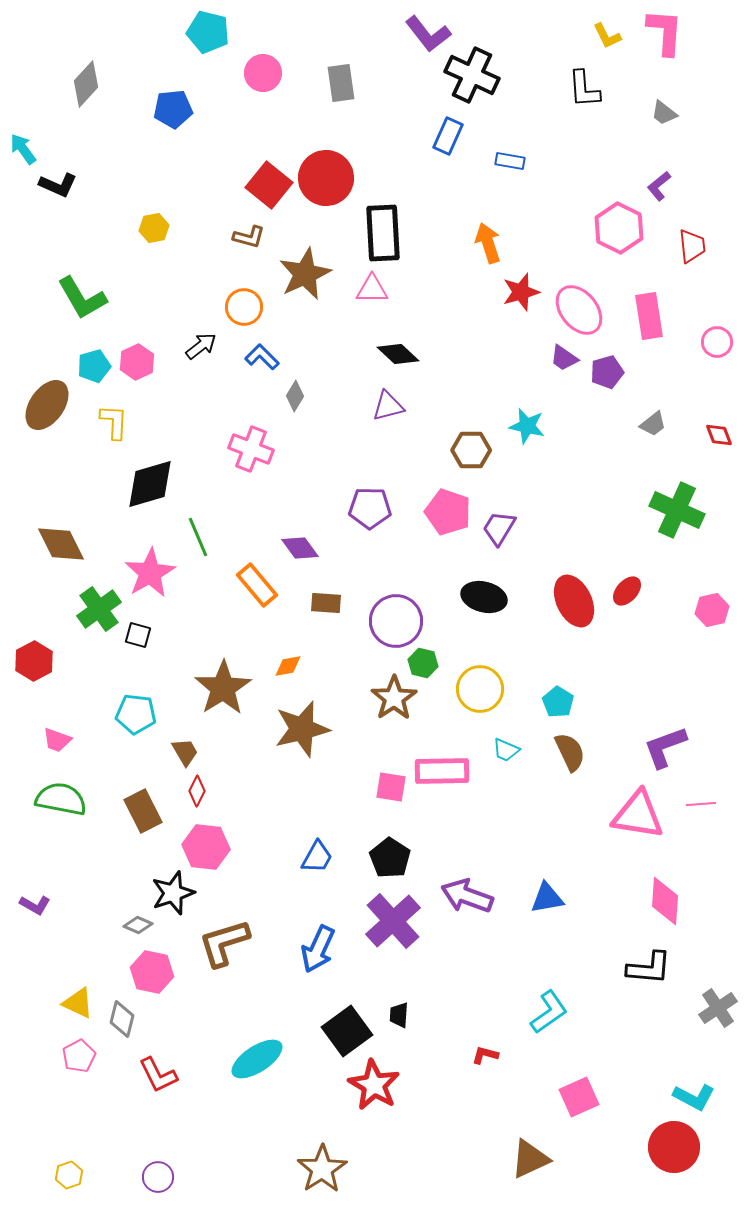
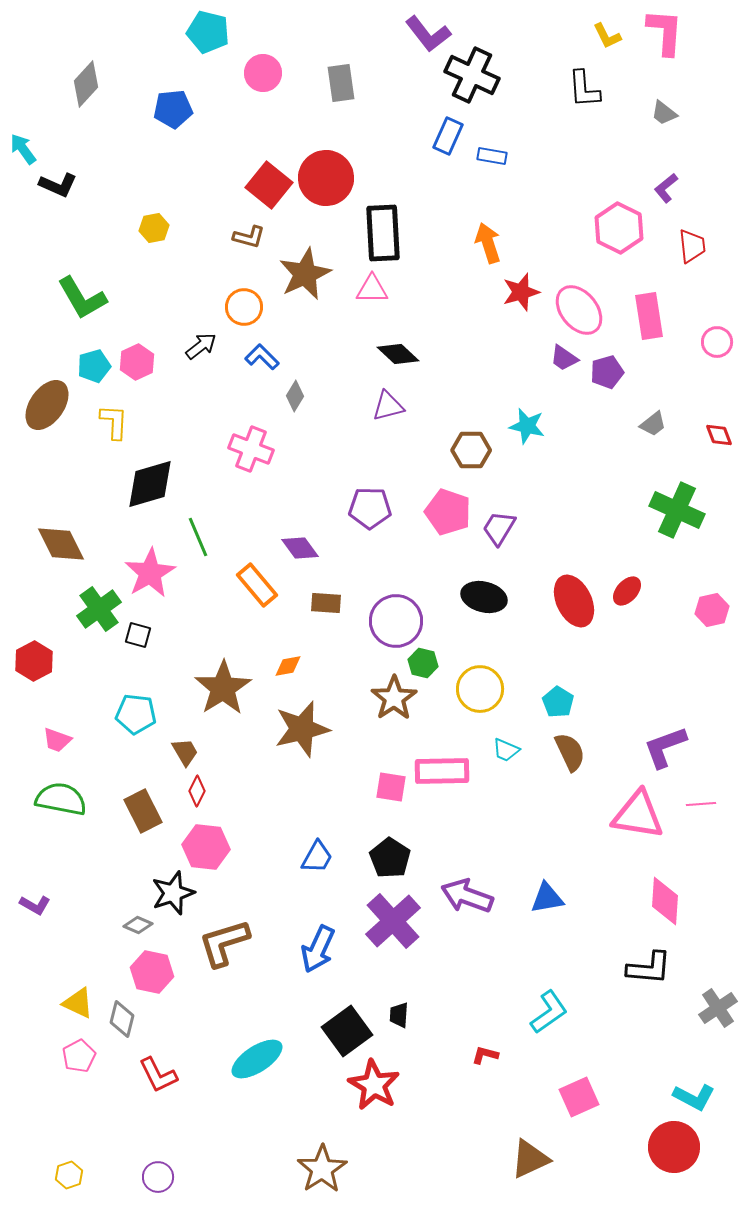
blue rectangle at (510, 161): moved 18 px left, 5 px up
purple L-shape at (659, 186): moved 7 px right, 2 px down
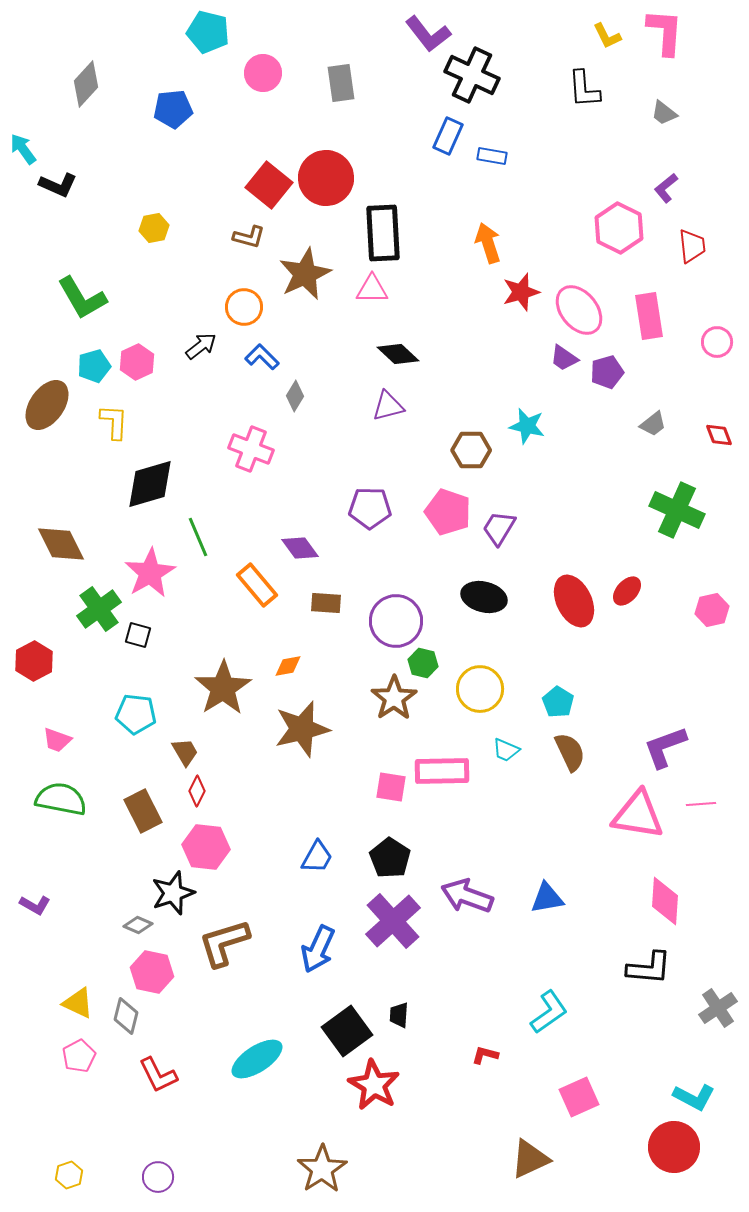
gray diamond at (122, 1019): moved 4 px right, 3 px up
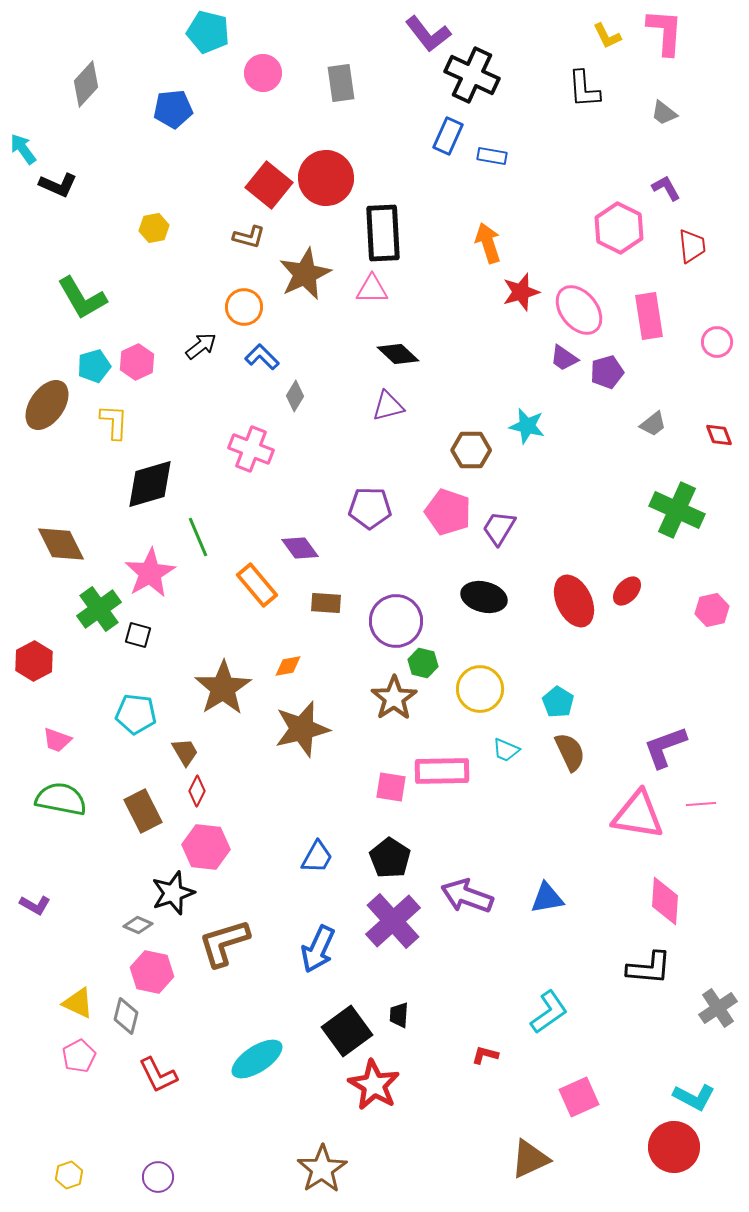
purple L-shape at (666, 188): rotated 100 degrees clockwise
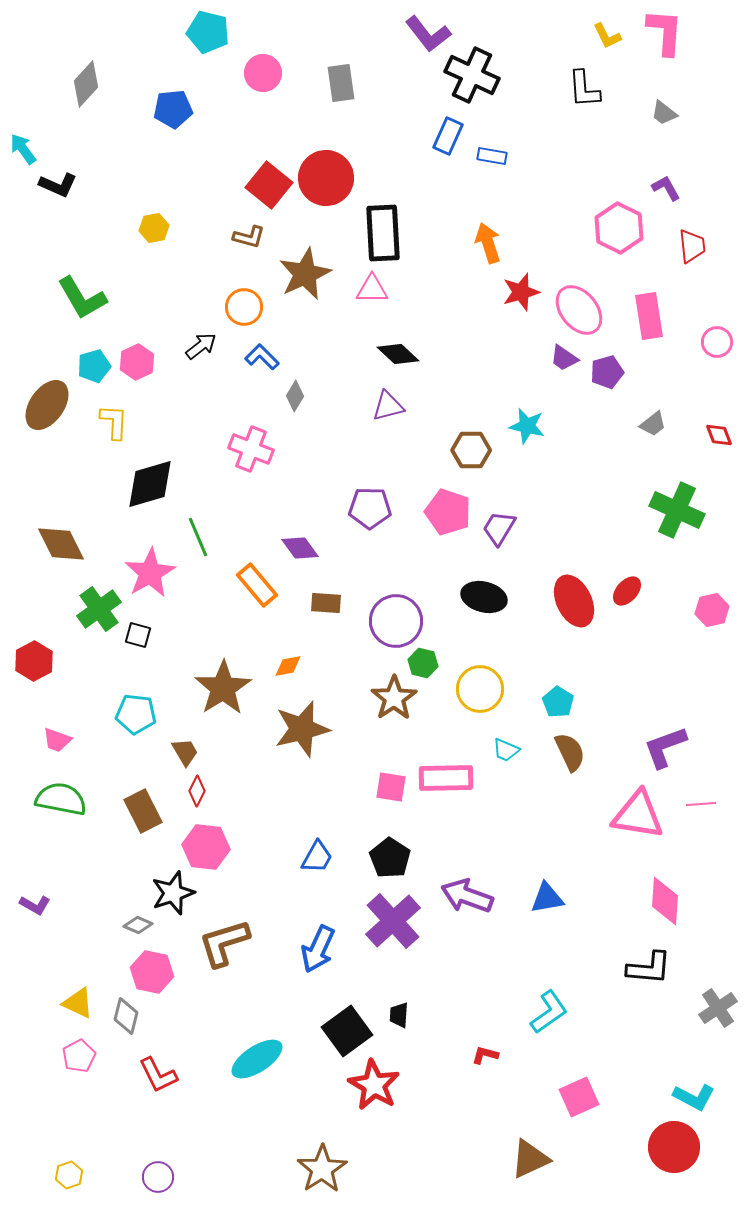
pink rectangle at (442, 771): moved 4 px right, 7 px down
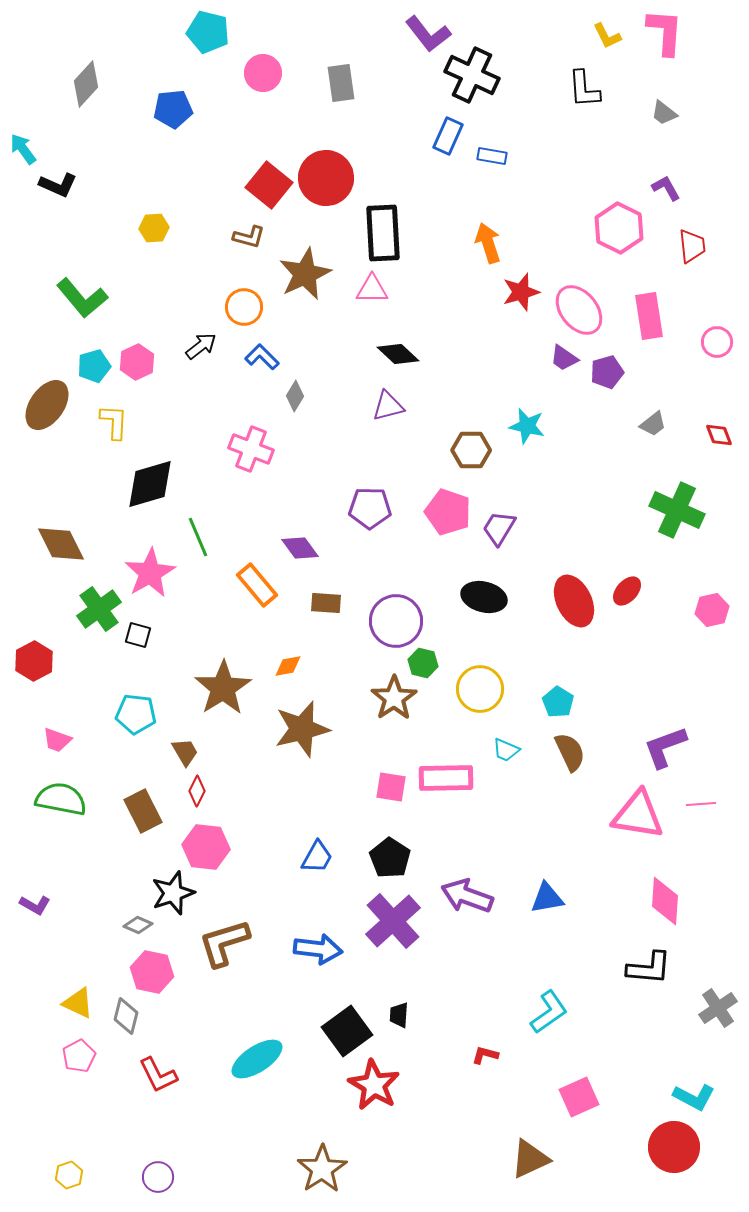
yellow hexagon at (154, 228): rotated 8 degrees clockwise
green L-shape at (82, 298): rotated 10 degrees counterclockwise
blue arrow at (318, 949): rotated 108 degrees counterclockwise
